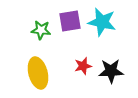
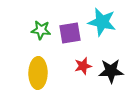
purple square: moved 12 px down
yellow ellipse: rotated 16 degrees clockwise
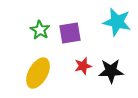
cyan star: moved 15 px right
green star: moved 1 px left; rotated 24 degrees clockwise
yellow ellipse: rotated 28 degrees clockwise
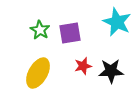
cyan star: rotated 12 degrees clockwise
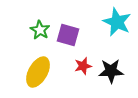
purple square: moved 2 px left, 2 px down; rotated 25 degrees clockwise
yellow ellipse: moved 1 px up
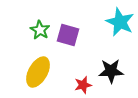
cyan star: moved 3 px right
red star: moved 19 px down
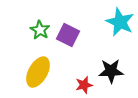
purple square: rotated 10 degrees clockwise
red star: moved 1 px right
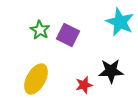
yellow ellipse: moved 2 px left, 7 px down
